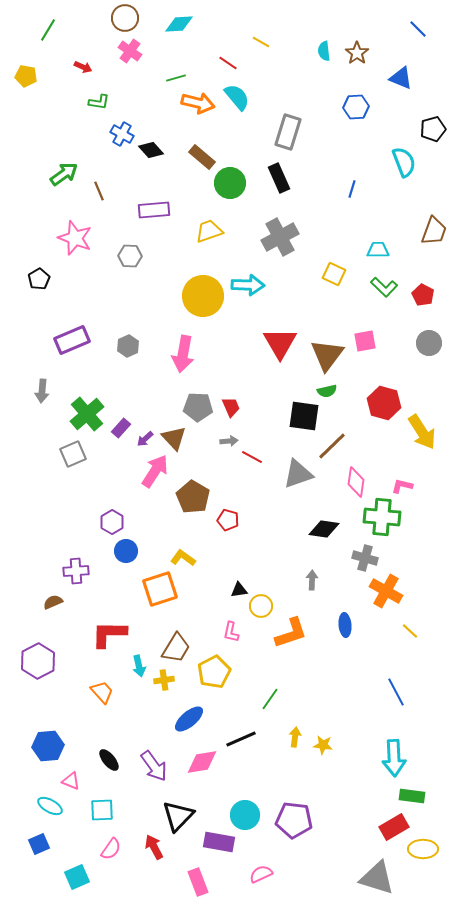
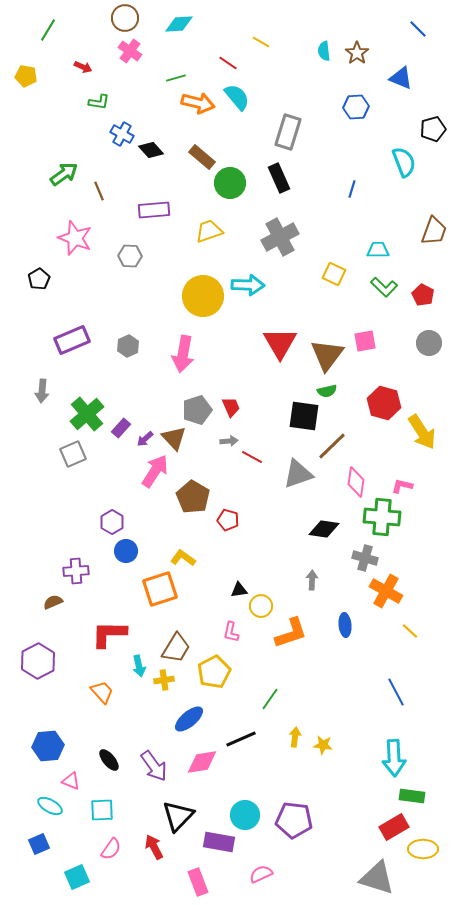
gray pentagon at (198, 407): moved 1 px left, 3 px down; rotated 20 degrees counterclockwise
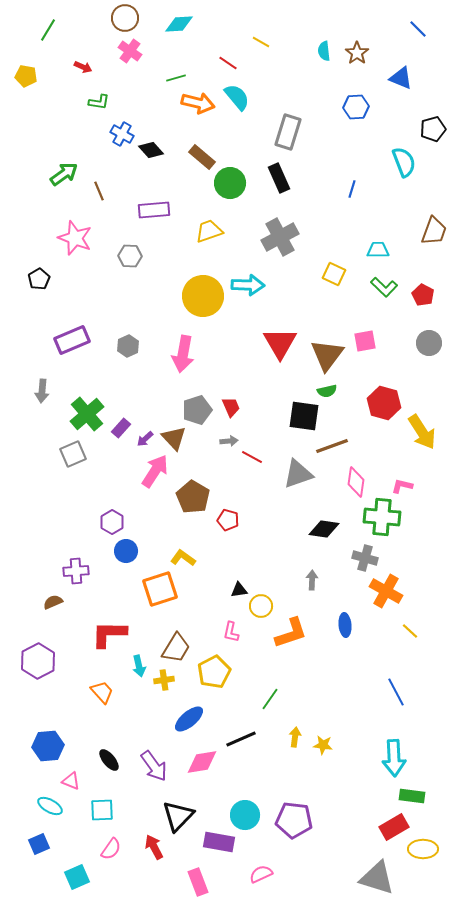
brown line at (332, 446): rotated 24 degrees clockwise
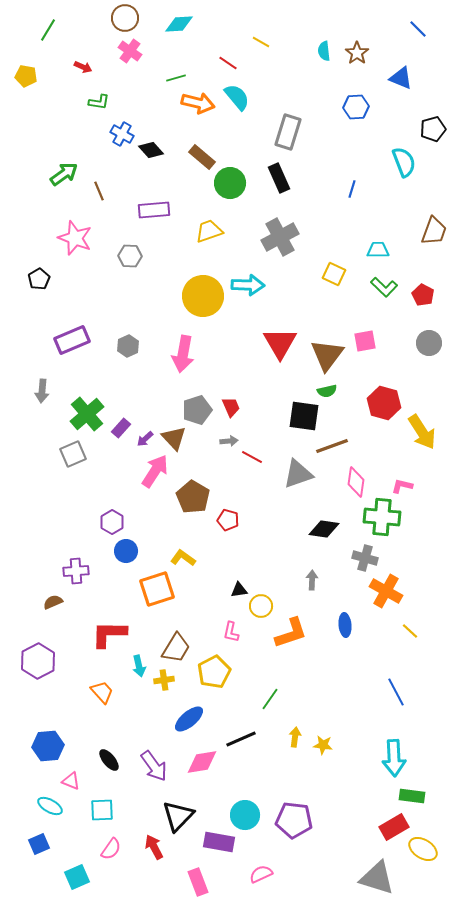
orange square at (160, 589): moved 3 px left
yellow ellipse at (423, 849): rotated 32 degrees clockwise
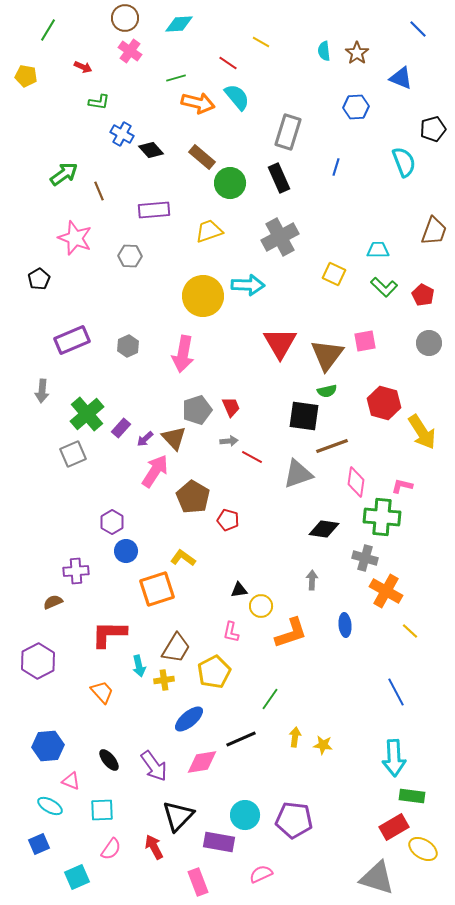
blue line at (352, 189): moved 16 px left, 22 px up
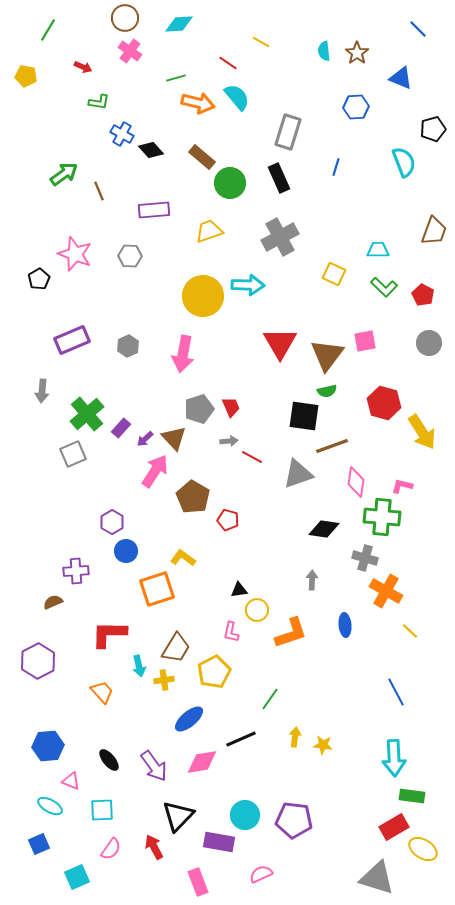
pink star at (75, 238): moved 16 px down
gray pentagon at (197, 410): moved 2 px right, 1 px up
yellow circle at (261, 606): moved 4 px left, 4 px down
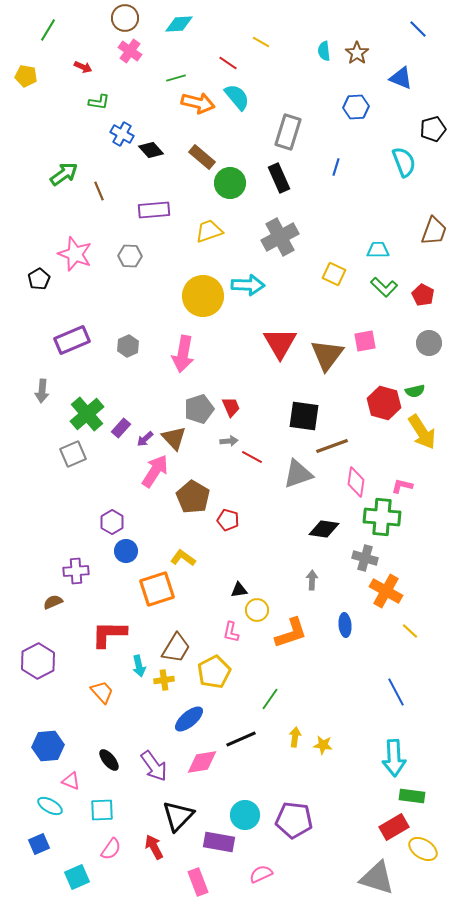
green semicircle at (327, 391): moved 88 px right
